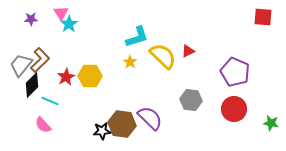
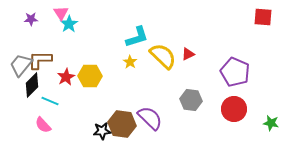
red triangle: moved 3 px down
brown L-shape: rotated 135 degrees counterclockwise
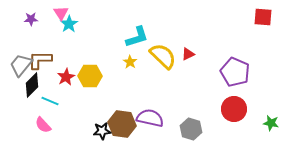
gray hexagon: moved 29 px down; rotated 10 degrees clockwise
purple semicircle: rotated 32 degrees counterclockwise
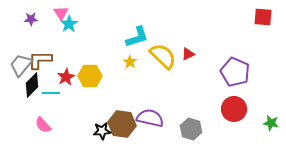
cyan line: moved 1 px right, 8 px up; rotated 24 degrees counterclockwise
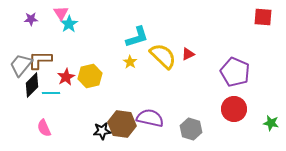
yellow hexagon: rotated 15 degrees counterclockwise
pink semicircle: moved 1 px right, 3 px down; rotated 18 degrees clockwise
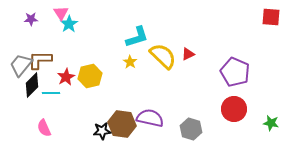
red square: moved 8 px right
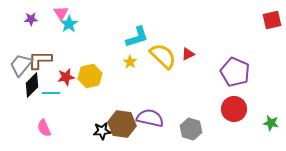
red square: moved 1 px right, 3 px down; rotated 18 degrees counterclockwise
red star: rotated 18 degrees clockwise
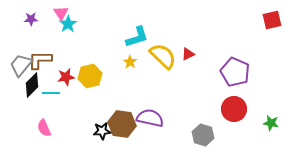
cyan star: moved 1 px left
gray hexagon: moved 12 px right, 6 px down
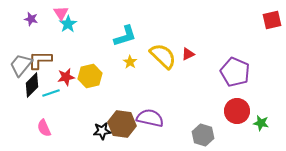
purple star: rotated 16 degrees clockwise
cyan L-shape: moved 12 px left, 1 px up
cyan line: rotated 18 degrees counterclockwise
red circle: moved 3 px right, 2 px down
green star: moved 10 px left
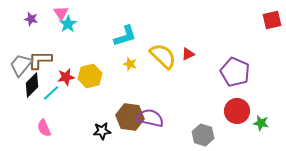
yellow star: moved 2 px down; rotated 16 degrees counterclockwise
cyan line: rotated 24 degrees counterclockwise
brown hexagon: moved 8 px right, 7 px up
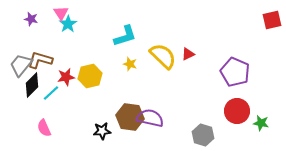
brown L-shape: rotated 15 degrees clockwise
